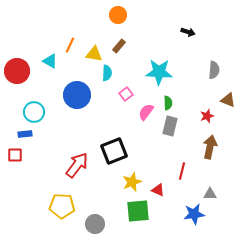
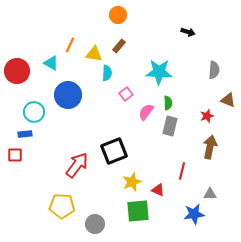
cyan triangle: moved 1 px right, 2 px down
blue circle: moved 9 px left
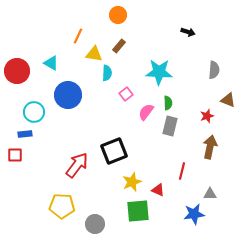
orange line: moved 8 px right, 9 px up
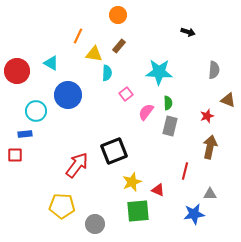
cyan circle: moved 2 px right, 1 px up
red line: moved 3 px right
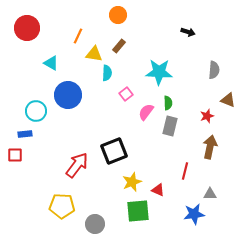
red circle: moved 10 px right, 43 px up
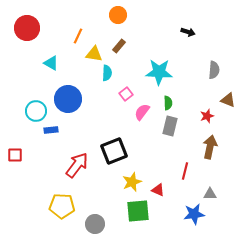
blue circle: moved 4 px down
pink semicircle: moved 4 px left
blue rectangle: moved 26 px right, 4 px up
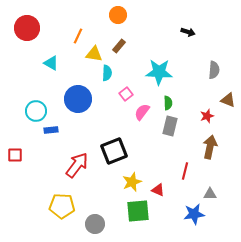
blue circle: moved 10 px right
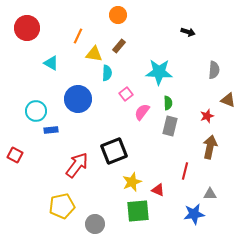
red square: rotated 28 degrees clockwise
yellow pentagon: rotated 15 degrees counterclockwise
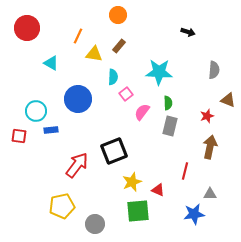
cyan semicircle: moved 6 px right, 4 px down
red square: moved 4 px right, 19 px up; rotated 21 degrees counterclockwise
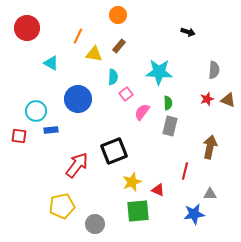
red star: moved 17 px up
